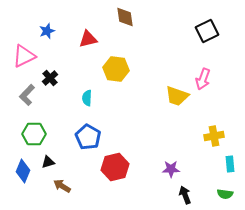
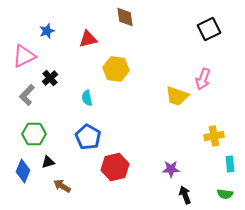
black square: moved 2 px right, 2 px up
cyan semicircle: rotated 14 degrees counterclockwise
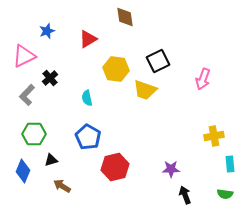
black square: moved 51 px left, 32 px down
red triangle: rotated 18 degrees counterclockwise
yellow trapezoid: moved 32 px left, 6 px up
black triangle: moved 3 px right, 2 px up
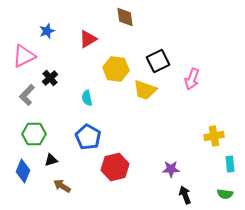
pink arrow: moved 11 px left
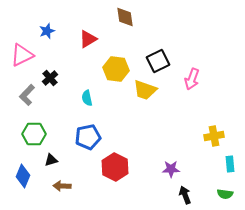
pink triangle: moved 2 px left, 1 px up
blue pentagon: rotated 30 degrees clockwise
red hexagon: rotated 20 degrees counterclockwise
blue diamond: moved 5 px down
brown arrow: rotated 30 degrees counterclockwise
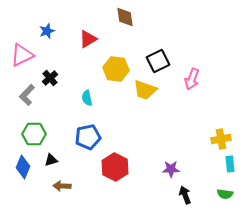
yellow cross: moved 7 px right, 3 px down
blue diamond: moved 9 px up
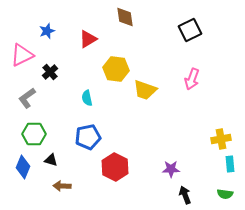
black square: moved 32 px right, 31 px up
black cross: moved 6 px up
gray L-shape: moved 3 px down; rotated 10 degrees clockwise
black triangle: rotated 32 degrees clockwise
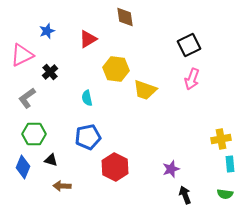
black square: moved 1 px left, 15 px down
purple star: rotated 18 degrees counterclockwise
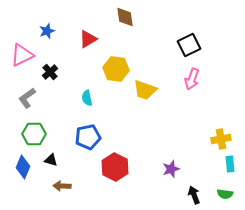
black arrow: moved 9 px right
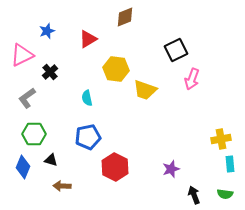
brown diamond: rotated 75 degrees clockwise
black square: moved 13 px left, 5 px down
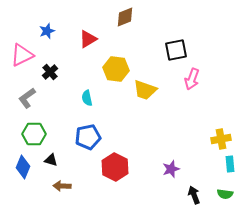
black square: rotated 15 degrees clockwise
